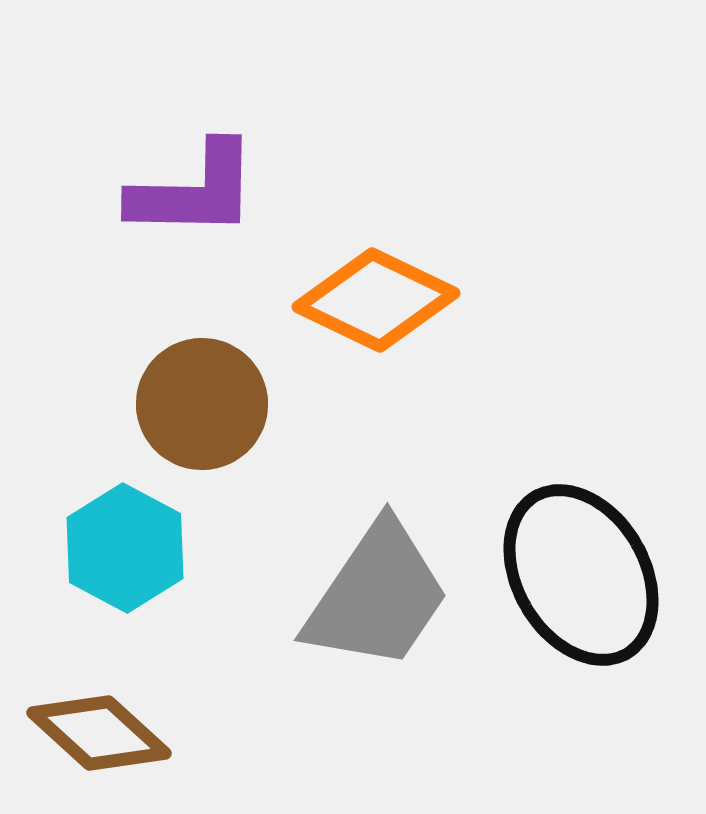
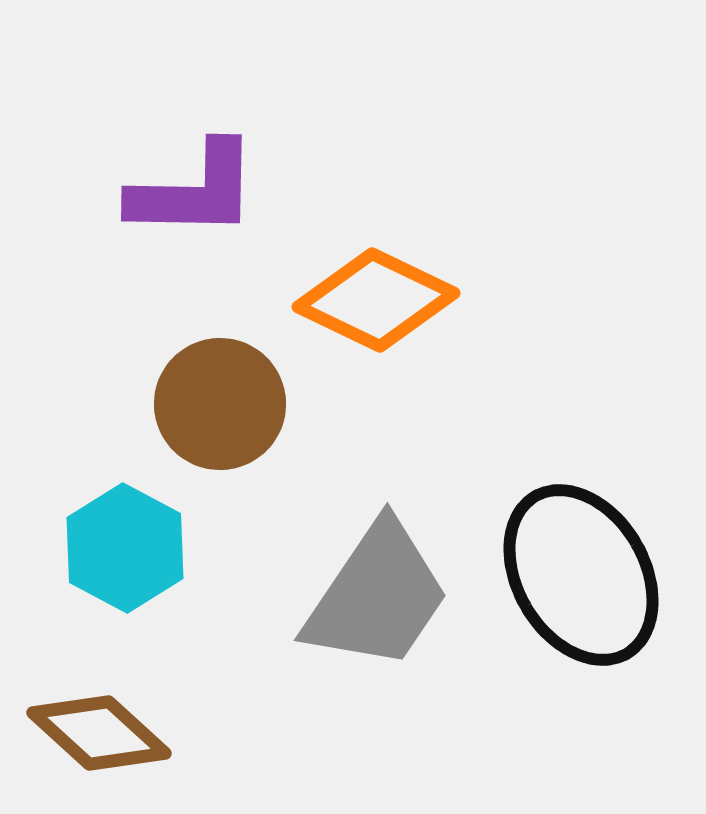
brown circle: moved 18 px right
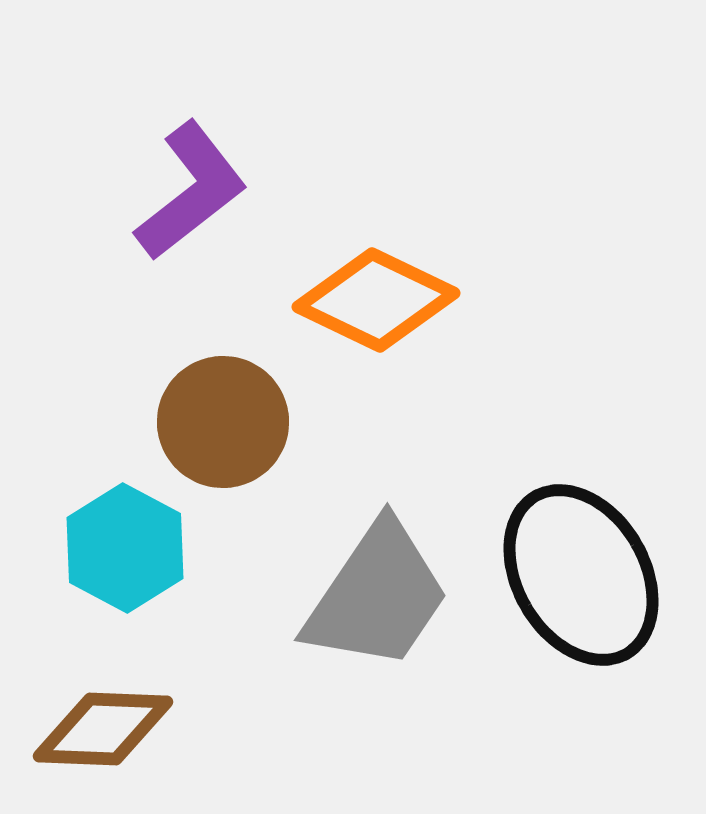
purple L-shape: moved 3 px left; rotated 39 degrees counterclockwise
brown circle: moved 3 px right, 18 px down
brown diamond: moved 4 px right, 4 px up; rotated 40 degrees counterclockwise
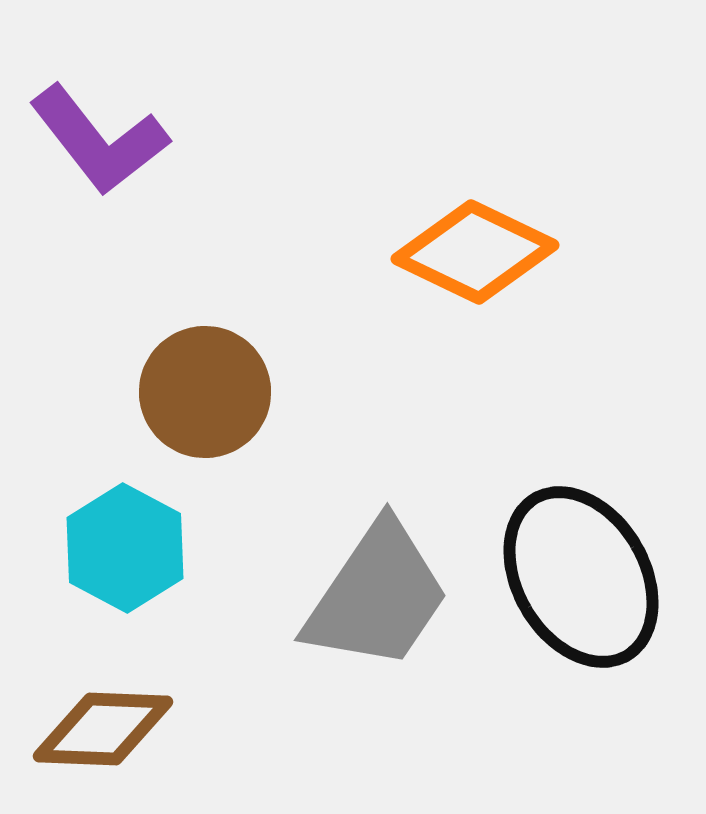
purple L-shape: moved 92 px left, 51 px up; rotated 90 degrees clockwise
orange diamond: moved 99 px right, 48 px up
brown circle: moved 18 px left, 30 px up
black ellipse: moved 2 px down
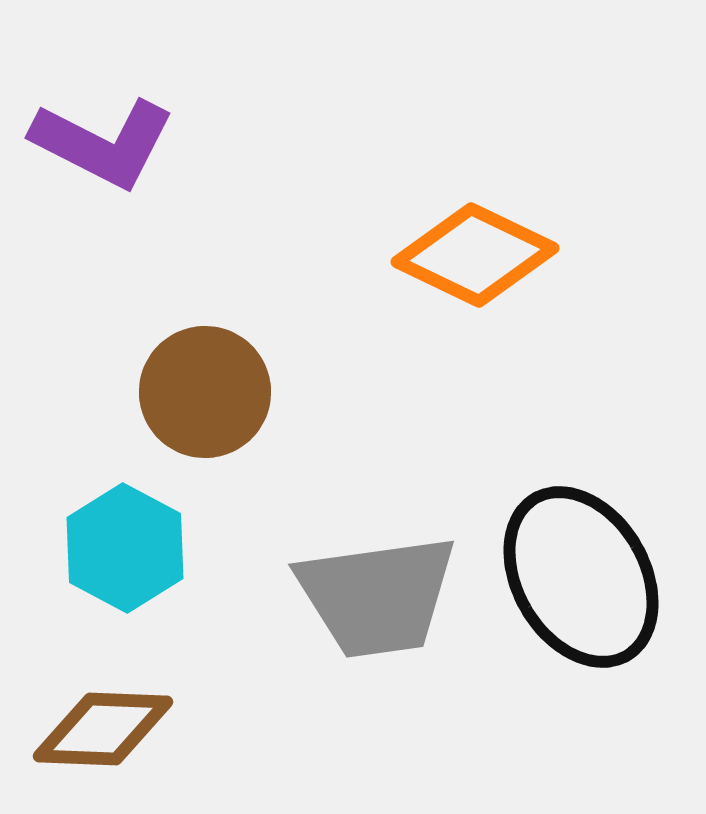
purple L-shape: moved 4 px right, 3 px down; rotated 25 degrees counterclockwise
orange diamond: moved 3 px down
gray trapezoid: rotated 48 degrees clockwise
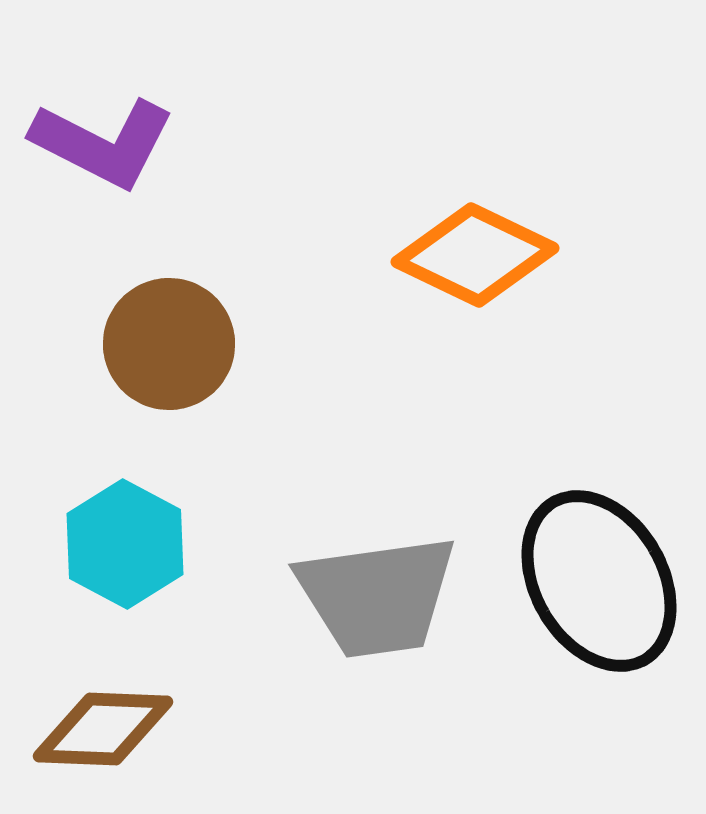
brown circle: moved 36 px left, 48 px up
cyan hexagon: moved 4 px up
black ellipse: moved 18 px right, 4 px down
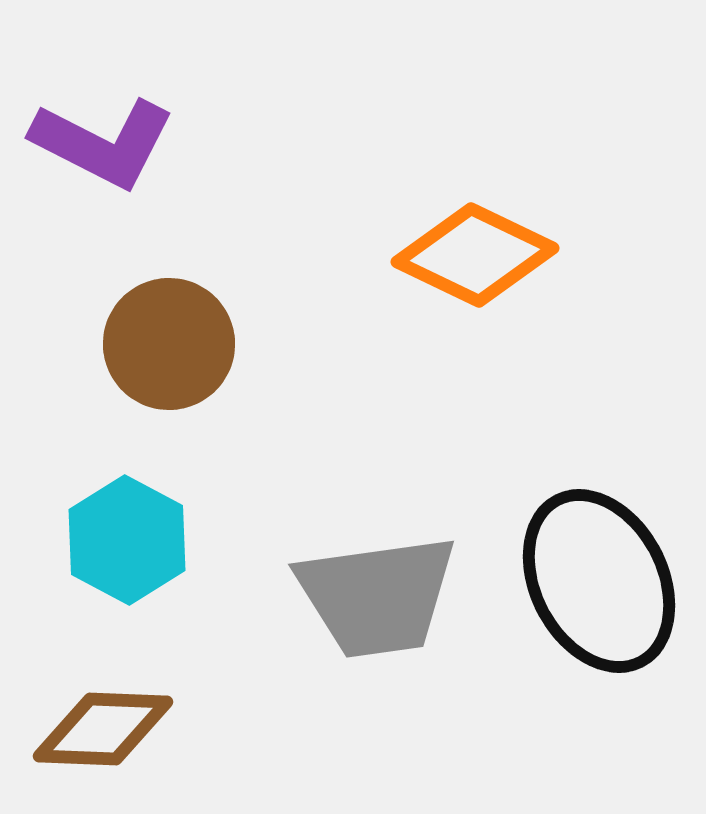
cyan hexagon: moved 2 px right, 4 px up
black ellipse: rotated 3 degrees clockwise
